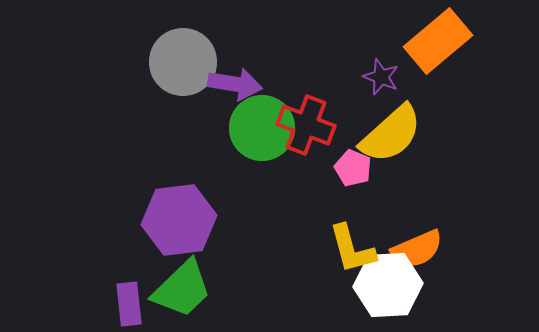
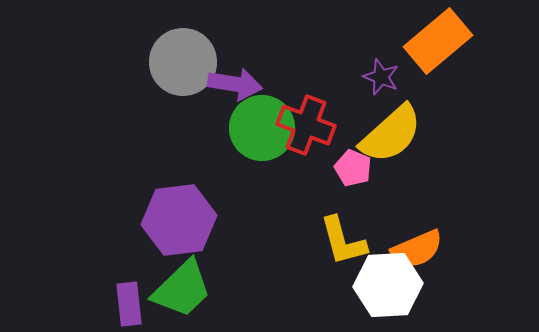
yellow L-shape: moved 9 px left, 8 px up
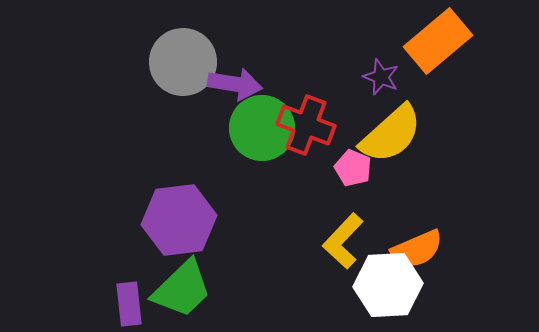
yellow L-shape: rotated 58 degrees clockwise
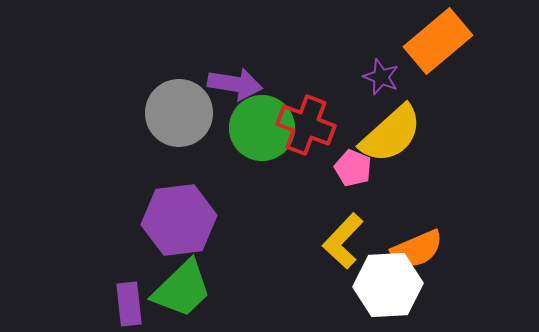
gray circle: moved 4 px left, 51 px down
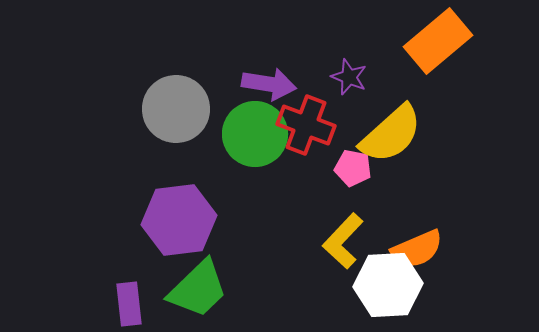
purple star: moved 32 px left
purple arrow: moved 34 px right
gray circle: moved 3 px left, 4 px up
green circle: moved 7 px left, 6 px down
pink pentagon: rotated 12 degrees counterclockwise
green trapezoid: moved 16 px right
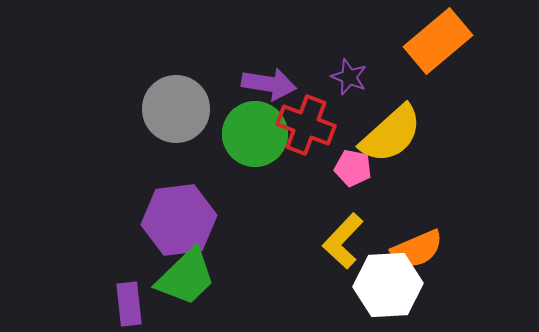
green trapezoid: moved 12 px left, 12 px up
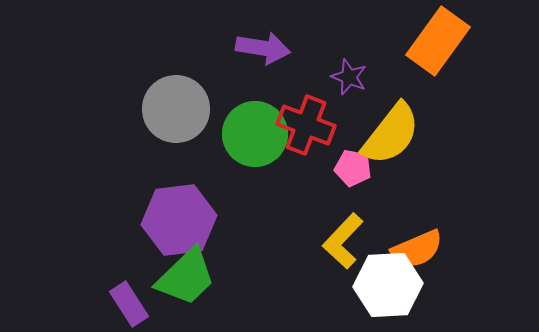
orange rectangle: rotated 14 degrees counterclockwise
purple arrow: moved 6 px left, 36 px up
yellow semicircle: rotated 10 degrees counterclockwise
purple rectangle: rotated 27 degrees counterclockwise
